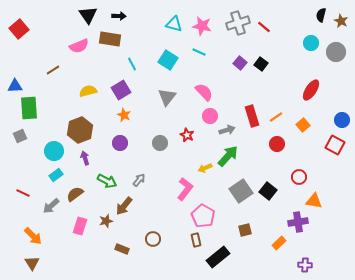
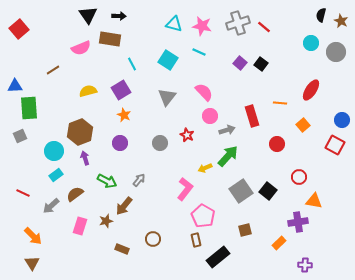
pink semicircle at (79, 46): moved 2 px right, 2 px down
orange line at (276, 117): moved 4 px right, 14 px up; rotated 40 degrees clockwise
brown hexagon at (80, 130): moved 2 px down
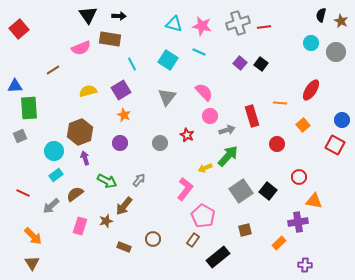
red line at (264, 27): rotated 48 degrees counterclockwise
brown rectangle at (196, 240): moved 3 px left; rotated 48 degrees clockwise
brown rectangle at (122, 249): moved 2 px right, 2 px up
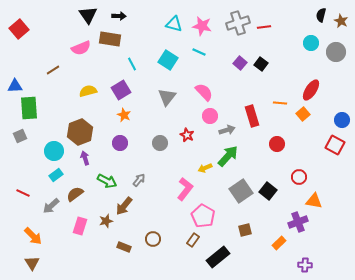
orange square at (303, 125): moved 11 px up
purple cross at (298, 222): rotated 12 degrees counterclockwise
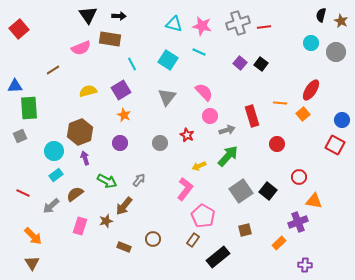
yellow arrow at (205, 168): moved 6 px left, 2 px up
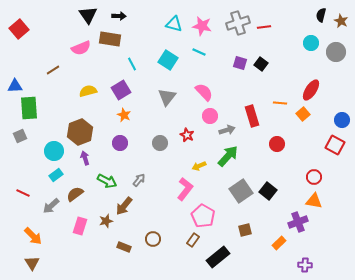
purple square at (240, 63): rotated 24 degrees counterclockwise
red circle at (299, 177): moved 15 px right
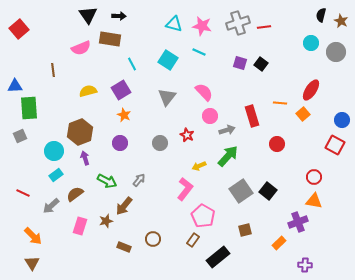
brown line at (53, 70): rotated 64 degrees counterclockwise
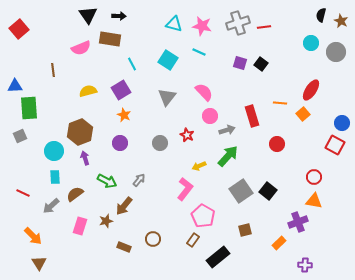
blue circle at (342, 120): moved 3 px down
cyan rectangle at (56, 175): moved 1 px left, 2 px down; rotated 56 degrees counterclockwise
brown triangle at (32, 263): moved 7 px right
